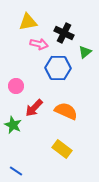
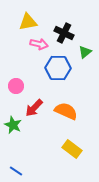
yellow rectangle: moved 10 px right
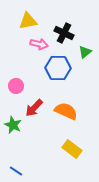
yellow triangle: moved 1 px up
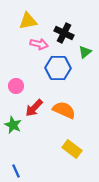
orange semicircle: moved 2 px left, 1 px up
blue line: rotated 32 degrees clockwise
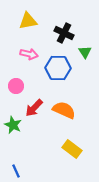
pink arrow: moved 10 px left, 10 px down
green triangle: rotated 24 degrees counterclockwise
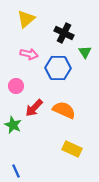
yellow triangle: moved 2 px left, 2 px up; rotated 30 degrees counterclockwise
yellow rectangle: rotated 12 degrees counterclockwise
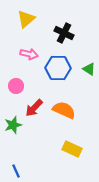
green triangle: moved 4 px right, 17 px down; rotated 24 degrees counterclockwise
green star: rotated 30 degrees clockwise
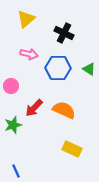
pink circle: moved 5 px left
